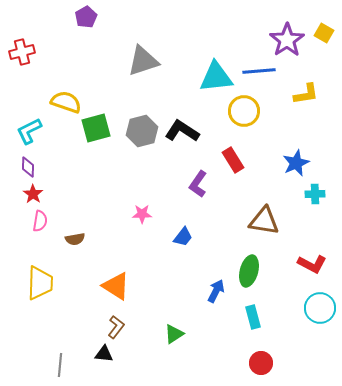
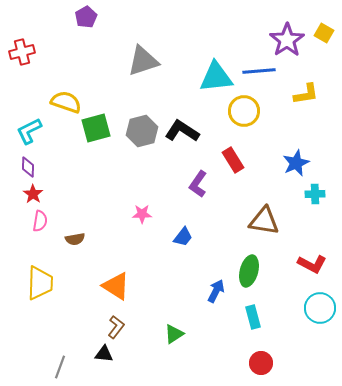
gray line: moved 2 px down; rotated 15 degrees clockwise
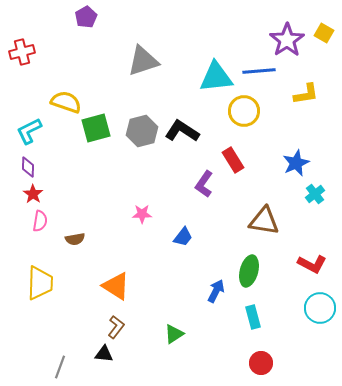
purple L-shape: moved 6 px right
cyan cross: rotated 36 degrees counterclockwise
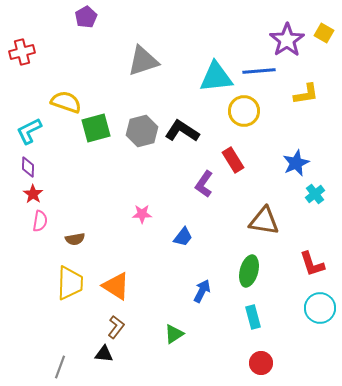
red L-shape: rotated 44 degrees clockwise
yellow trapezoid: moved 30 px right
blue arrow: moved 14 px left
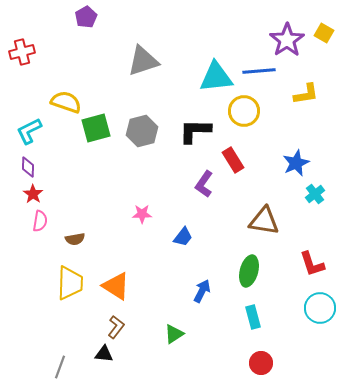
black L-shape: moved 13 px right; rotated 32 degrees counterclockwise
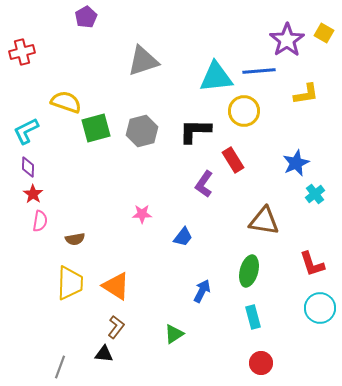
cyan L-shape: moved 3 px left
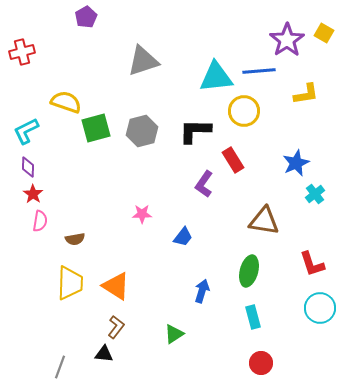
blue arrow: rotated 10 degrees counterclockwise
